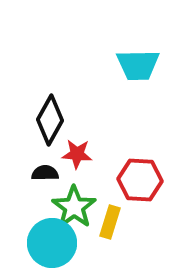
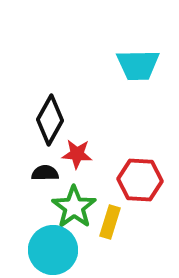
cyan circle: moved 1 px right, 7 px down
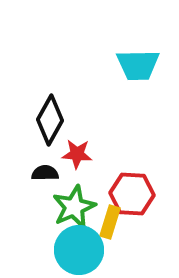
red hexagon: moved 8 px left, 14 px down
green star: rotated 12 degrees clockwise
cyan circle: moved 26 px right
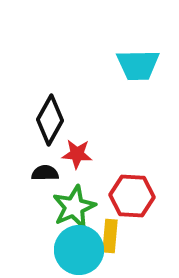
red hexagon: moved 2 px down
yellow rectangle: moved 14 px down; rotated 12 degrees counterclockwise
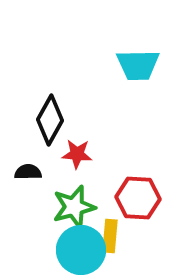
black semicircle: moved 17 px left, 1 px up
red hexagon: moved 6 px right, 2 px down
green star: rotated 9 degrees clockwise
cyan circle: moved 2 px right
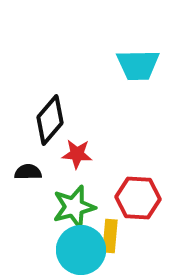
black diamond: rotated 12 degrees clockwise
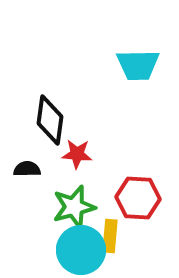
black diamond: rotated 33 degrees counterclockwise
black semicircle: moved 1 px left, 3 px up
